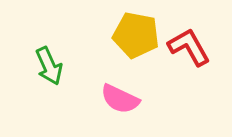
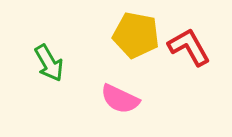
green arrow: moved 3 px up; rotated 6 degrees counterclockwise
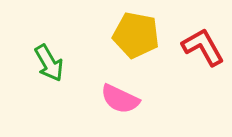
red L-shape: moved 14 px right
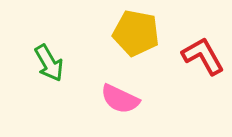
yellow pentagon: moved 2 px up
red L-shape: moved 9 px down
